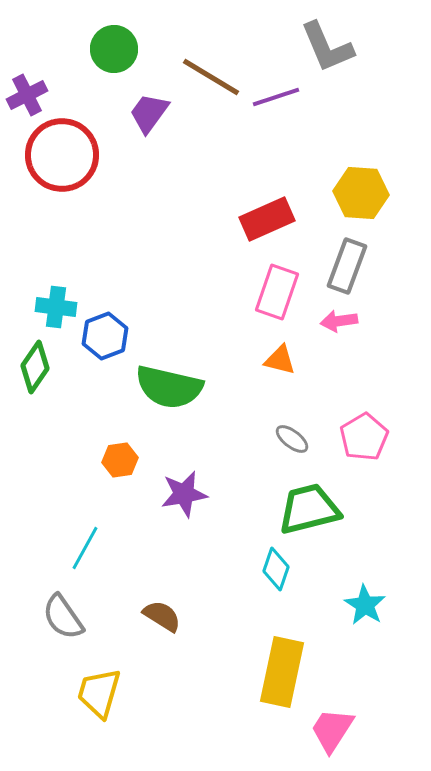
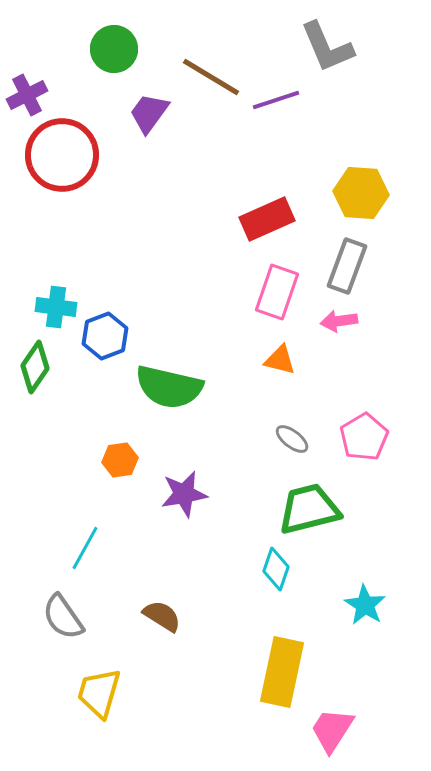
purple line: moved 3 px down
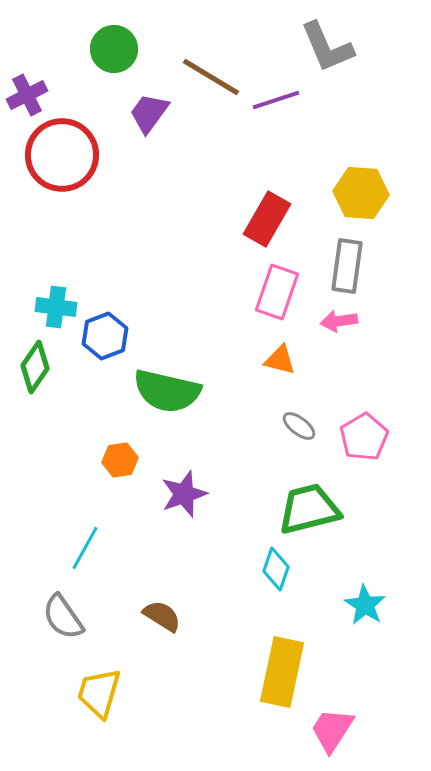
red rectangle: rotated 36 degrees counterclockwise
gray rectangle: rotated 12 degrees counterclockwise
green semicircle: moved 2 px left, 4 px down
gray ellipse: moved 7 px right, 13 px up
purple star: rotated 9 degrees counterclockwise
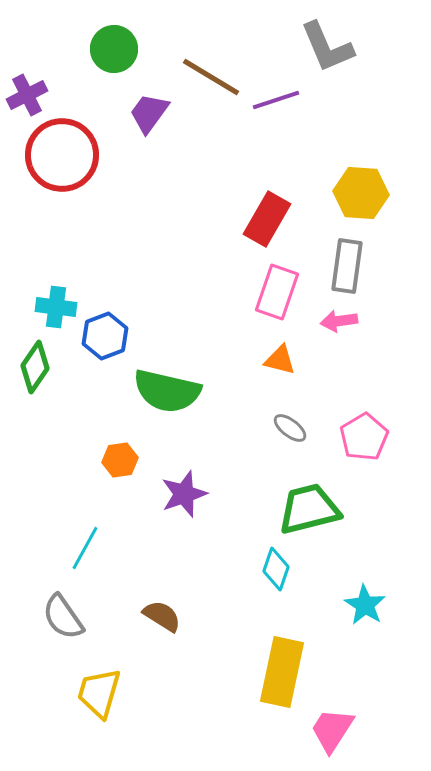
gray ellipse: moved 9 px left, 2 px down
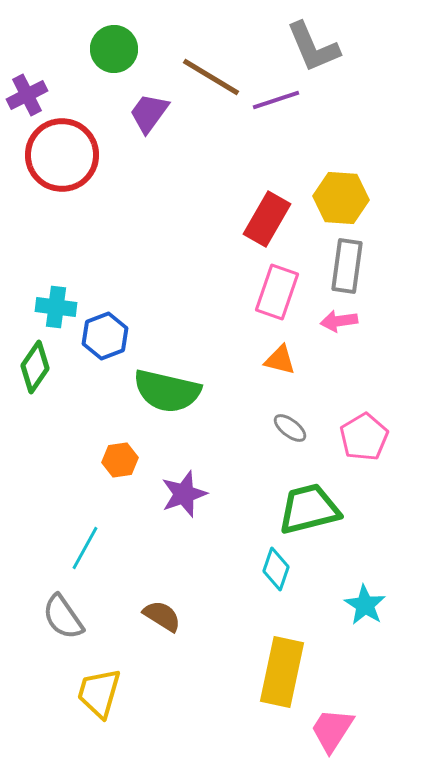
gray L-shape: moved 14 px left
yellow hexagon: moved 20 px left, 5 px down
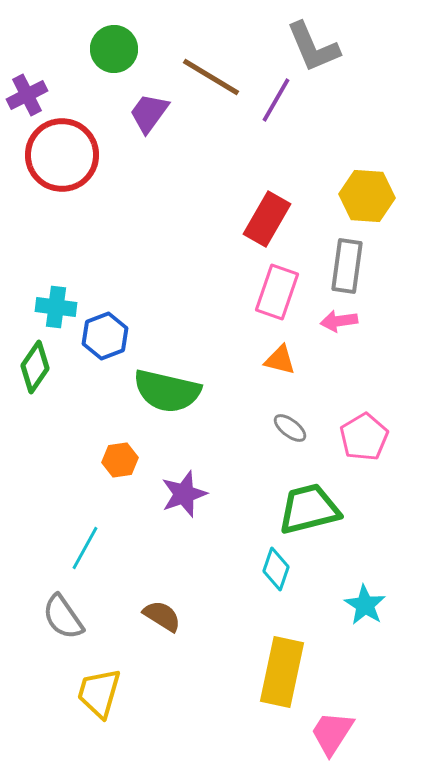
purple line: rotated 42 degrees counterclockwise
yellow hexagon: moved 26 px right, 2 px up
pink trapezoid: moved 3 px down
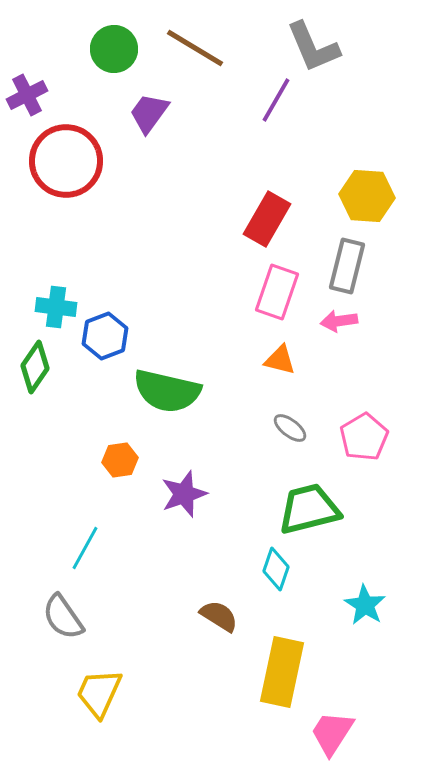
brown line: moved 16 px left, 29 px up
red circle: moved 4 px right, 6 px down
gray rectangle: rotated 6 degrees clockwise
brown semicircle: moved 57 px right
yellow trapezoid: rotated 8 degrees clockwise
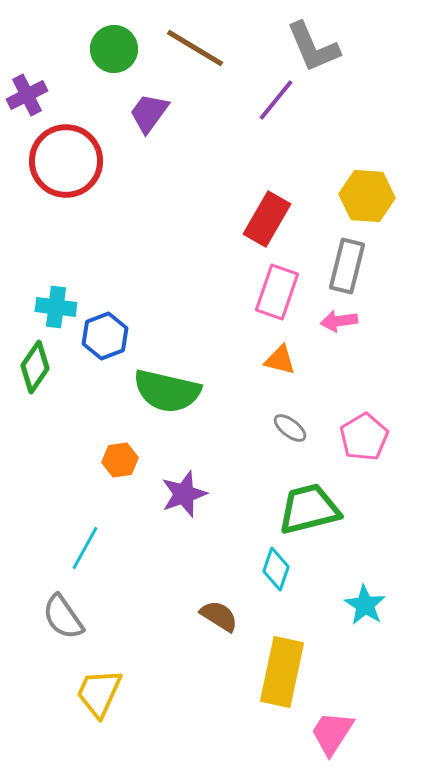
purple line: rotated 9 degrees clockwise
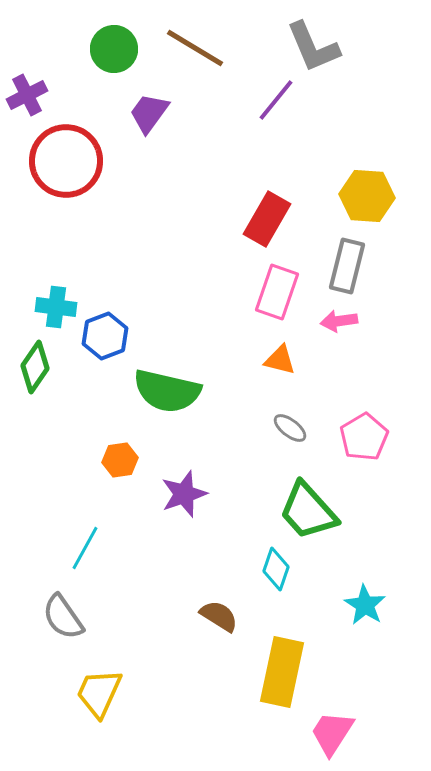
green trapezoid: moved 1 px left, 2 px down; rotated 118 degrees counterclockwise
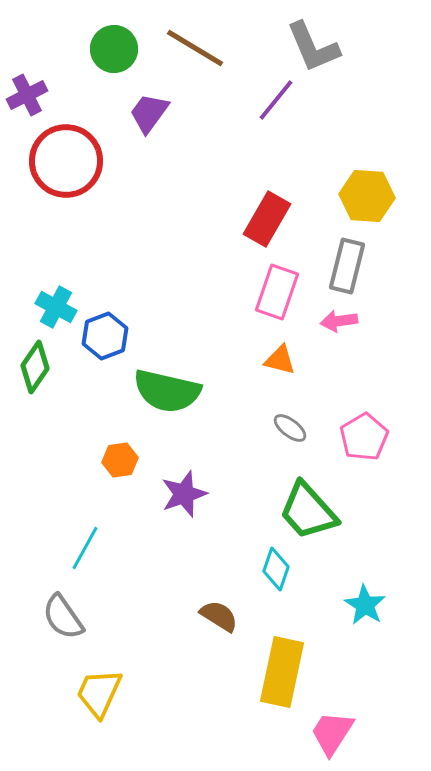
cyan cross: rotated 21 degrees clockwise
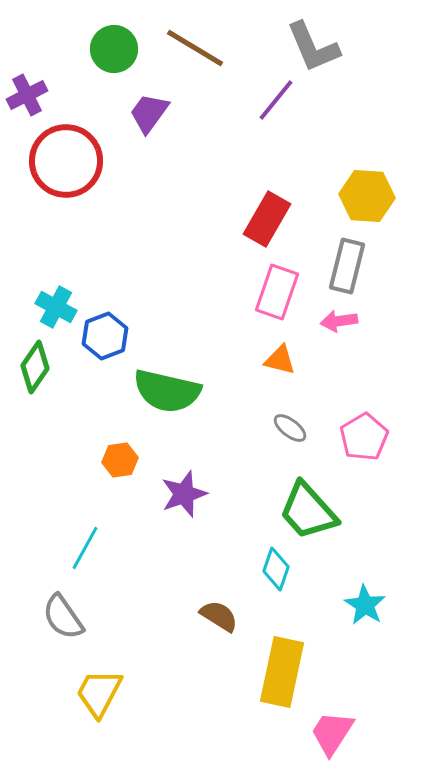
yellow trapezoid: rotated 4 degrees clockwise
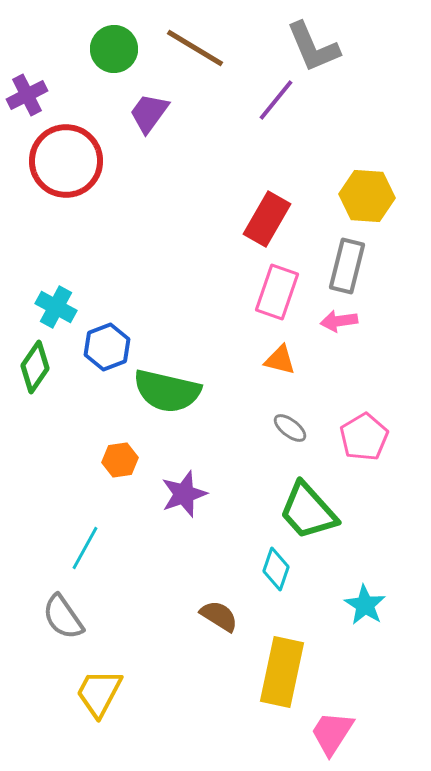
blue hexagon: moved 2 px right, 11 px down
